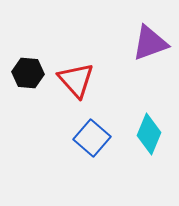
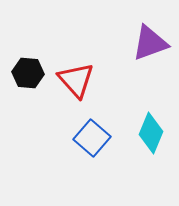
cyan diamond: moved 2 px right, 1 px up
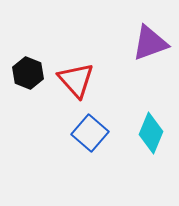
black hexagon: rotated 16 degrees clockwise
blue square: moved 2 px left, 5 px up
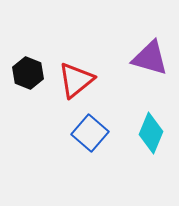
purple triangle: moved 15 px down; rotated 36 degrees clockwise
red triangle: rotated 33 degrees clockwise
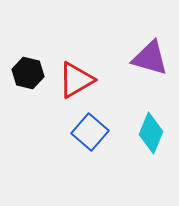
black hexagon: rotated 8 degrees counterclockwise
red triangle: rotated 9 degrees clockwise
blue square: moved 1 px up
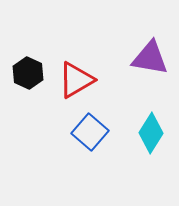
purple triangle: rotated 6 degrees counterclockwise
black hexagon: rotated 12 degrees clockwise
cyan diamond: rotated 9 degrees clockwise
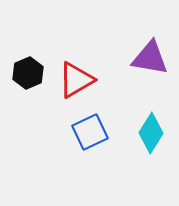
black hexagon: rotated 12 degrees clockwise
blue square: rotated 24 degrees clockwise
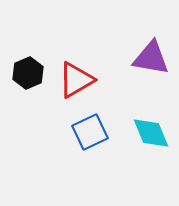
purple triangle: moved 1 px right
cyan diamond: rotated 54 degrees counterclockwise
